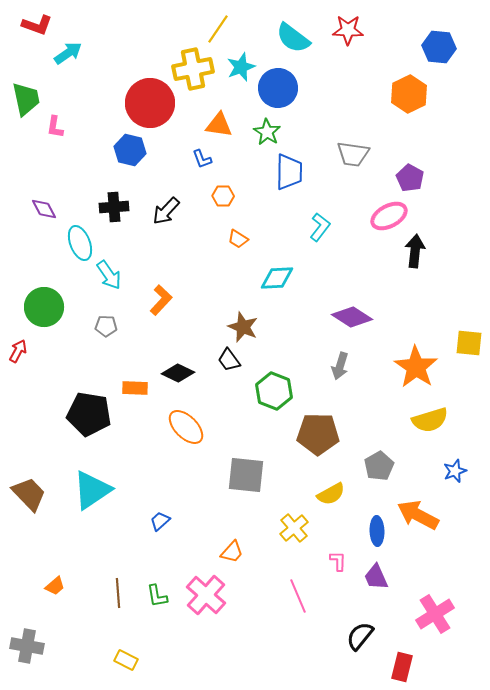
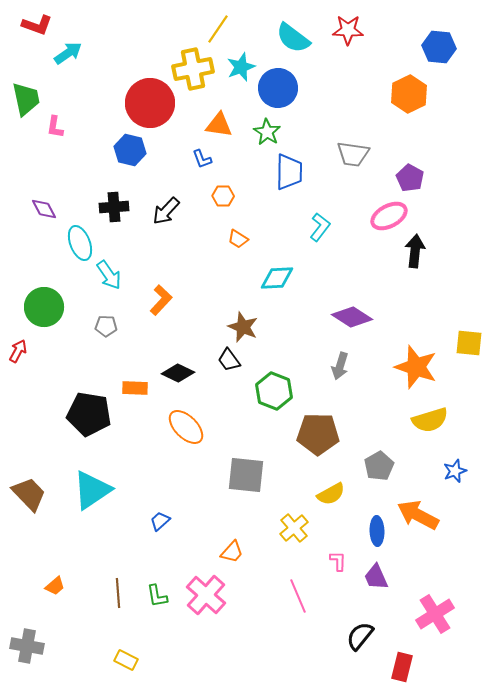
orange star at (416, 367): rotated 15 degrees counterclockwise
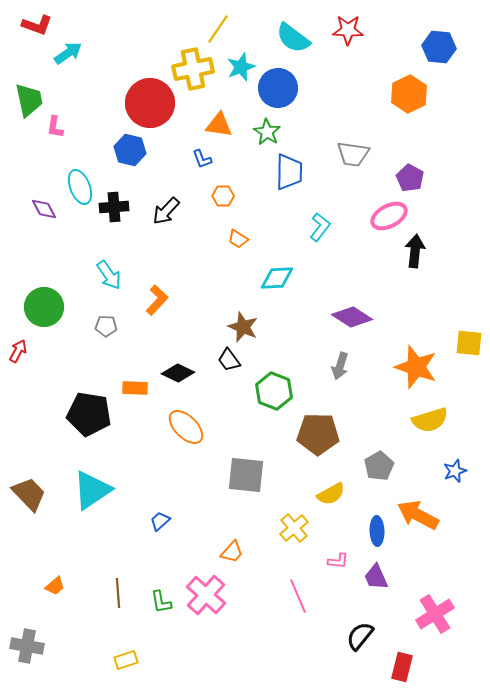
green trapezoid at (26, 99): moved 3 px right, 1 px down
cyan ellipse at (80, 243): moved 56 px up
orange L-shape at (161, 300): moved 4 px left
pink L-shape at (338, 561): rotated 95 degrees clockwise
green L-shape at (157, 596): moved 4 px right, 6 px down
yellow rectangle at (126, 660): rotated 45 degrees counterclockwise
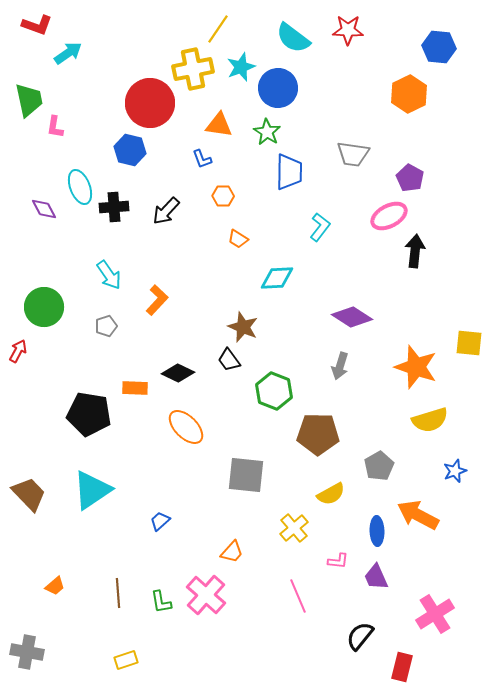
gray pentagon at (106, 326): rotated 20 degrees counterclockwise
gray cross at (27, 646): moved 6 px down
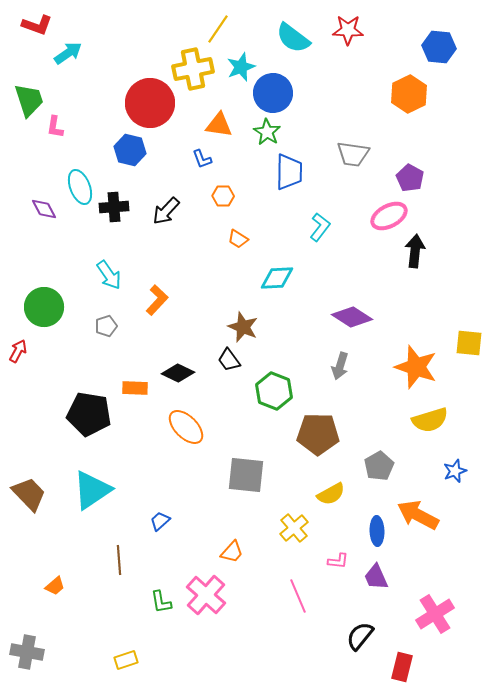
blue circle at (278, 88): moved 5 px left, 5 px down
green trapezoid at (29, 100): rotated 6 degrees counterclockwise
brown line at (118, 593): moved 1 px right, 33 px up
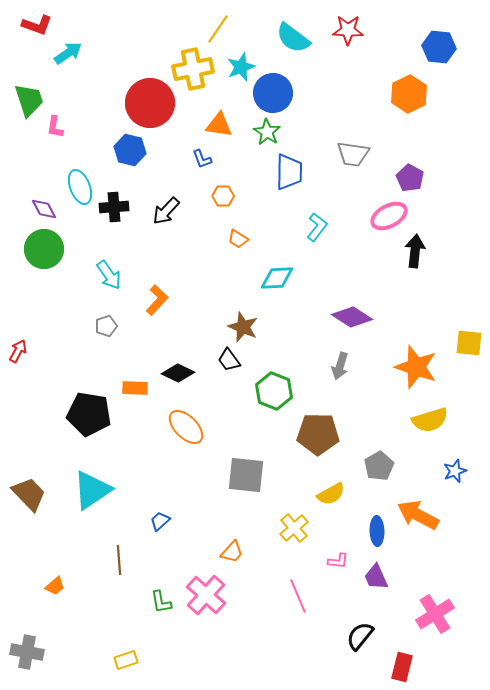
cyan L-shape at (320, 227): moved 3 px left
green circle at (44, 307): moved 58 px up
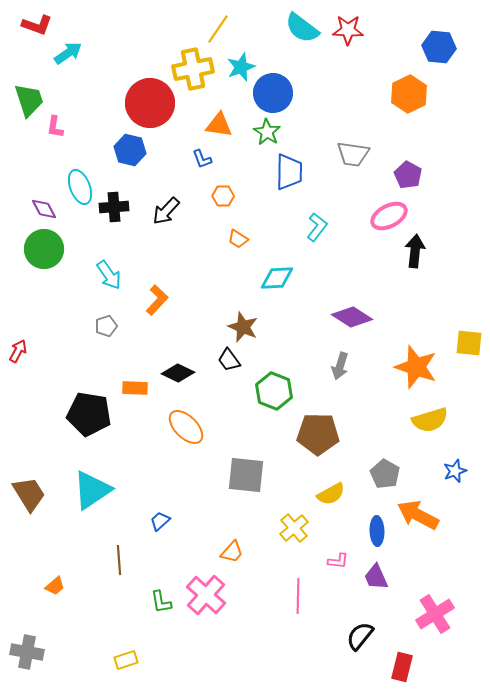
cyan semicircle at (293, 38): moved 9 px right, 10 px up
purple pentagon at (410, 178): moved 2 px left, 3 px up
gray pentagon at (379, 466): moved 6 px right, 8 px down; rotated 12 degrees counterclockwise
brown trapezoid at (29, 494): rotated 12 degrees clockwise
pink line at (298, 596): rotated 24 degrees clockwise
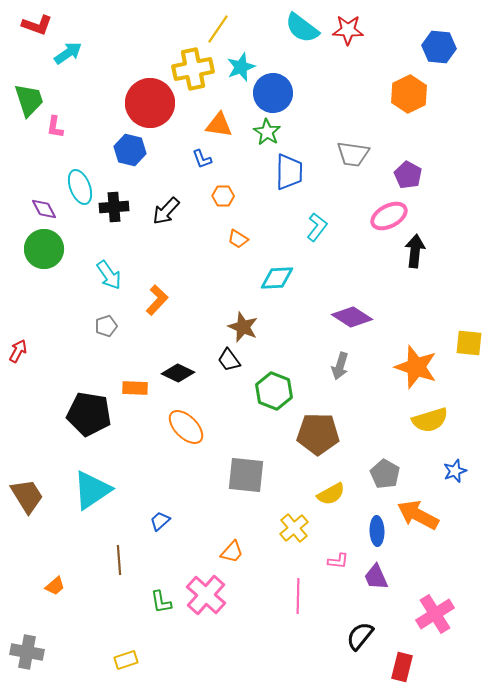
brown trapezoid at (29, 494): moved 2 px left, 2 px down
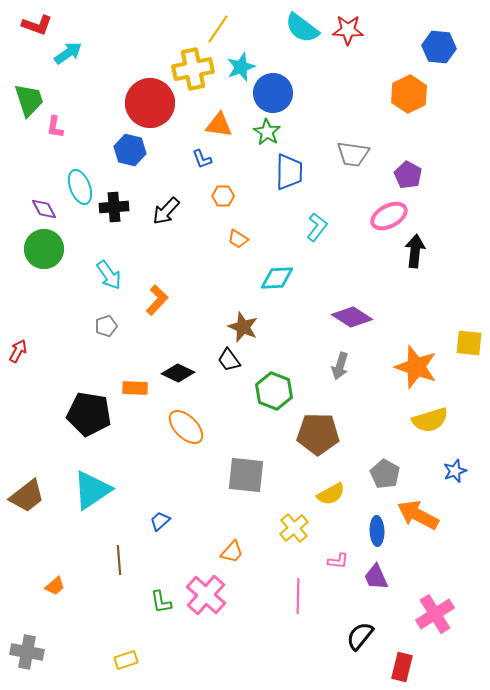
brown trapezoid at (27, 496): rotated 84 degrees clockwise
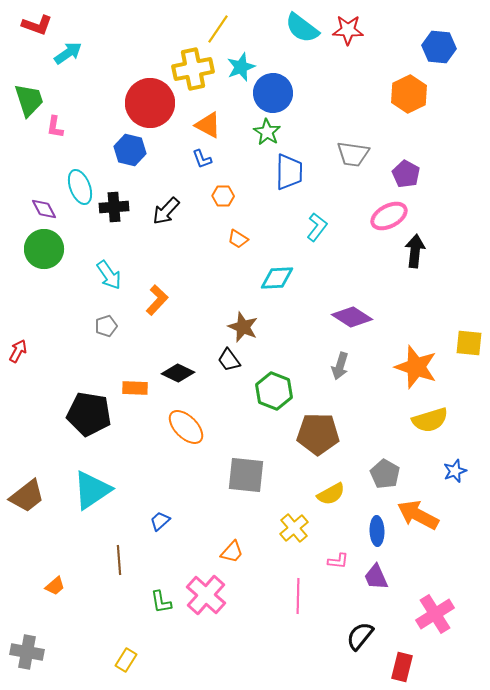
orange triangle at (219, 125): moved 11 px left; rotated 20 degrees clockwise
purple pentagon at (408, 175): moved 2 px left, 1 px up
yellow rectangle at (126, 660): rotated 40 degrees counterclockwise
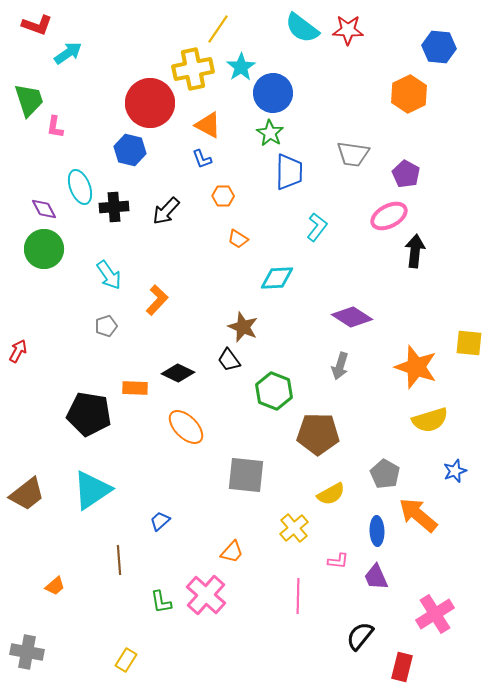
cyan star at (241, 67): rotated 12 degrees counterclockwise
green star at (267, 132): moved 3 px right, 1 px down
brown trapezoid at (27, 496): moved 2 px up
orange arrow at (418, 515): rotated 12 degrees clockwise
